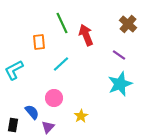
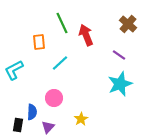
cyan line: moved 1 px left, 1 px up
blue semicircle: rotated 42 degrees clockwise
yellow star: moved 3 px down
black rectangle: moved 5 px right
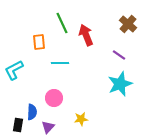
cyan line: rotated 42 degrees clockwise
yellow star: rotated 24 degrees clockwise
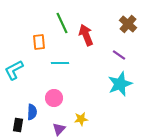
purple triangle: moved 11 px right, 2 px down
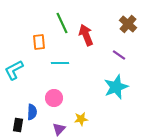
cyan star: moved 4 px left, 3 px down
